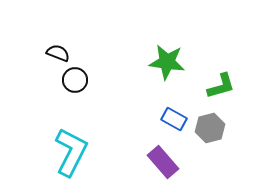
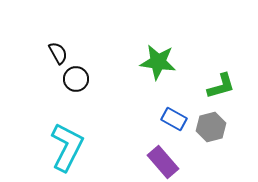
black semicircle: rotated 40 degrees clockwise
green star: moved 9 px left
black circle: moved 1 px right, 1 px up
gray hexagon: moved 1 px right, 1 px up
cyan L-shape: moved 4 px left, 5 px up
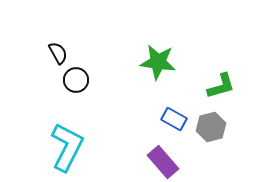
black circle: moved 1 px down
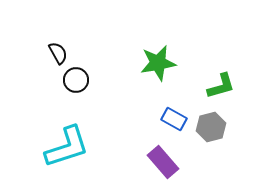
green star: moved 1 px down; rotated 18 degrees counterclockwise
cyan L-shape: rotated 45 degrees clockwise
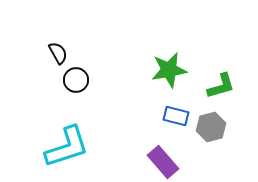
green star: moved 11 px right, 7 px down
blue rectangle: moved 2 px right, 3 px up; rotated 15 degrees counterclockwise
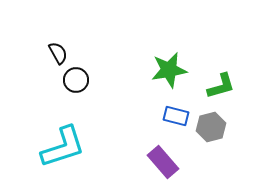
cyan L-shape: moved 4 px left
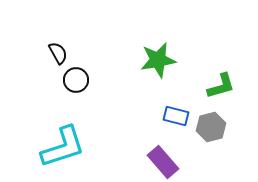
green star: moved 11 px left, 10 px up
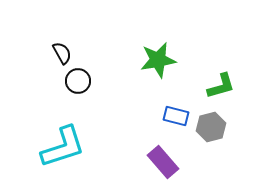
black semicircle: moved 4 px right
black circle: moved 2 px right, 1 px down
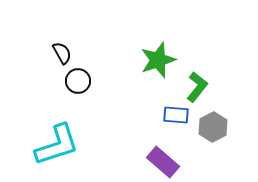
green star: rotated 9 degrees counterclockwise
green L-shape: moved 24 px left, 1 px down; rotated 36 degrees counterclockwise
blue rectangle: moved 1 px up; rotated 10 degrees counterclockwise
gray hexagon: moved 2 px right; rotated 12 degrees counterclockwise
cyan L-shape: moved 6 px left, 2 px up
purple rectangle: rotated 8 degrees counterclockwise
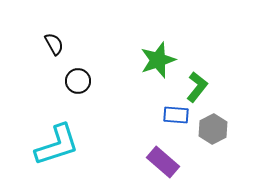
black semicircle: moved 8 px left, 9 px up
gray hexagon: moved 2 px down
